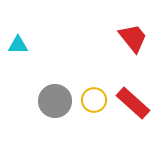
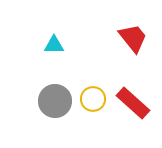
cyan triangle: moved 36 px right
yellow circle: moved 1 px left, 1 px up
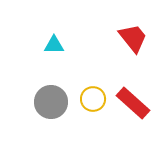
gray circle: moved 4 px left, 1 px down
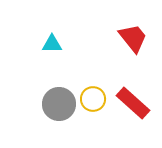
cyan triangle: moved 2 px left, 1 px up
gray circle: moved 8 px right, 2 px down
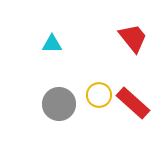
yellow circle: moved 6 px right, 4 px up
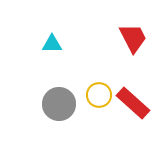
red trapezoid: rotated 12 degrees clockwise
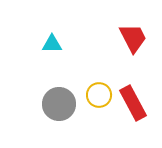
red rectangle: rotated 20 degrees clockwise
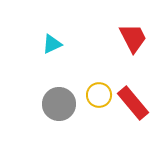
cyan triangle: rotated 25 degrees counterclockwise
red rectangle: rotated 12 degrees counterclockwise
